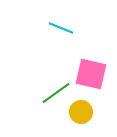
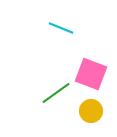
pink square: rotated 8 degrees clockwise
yellow circle: moved 10 px right, 1 px up
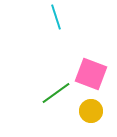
cyan line: moved 5 px left, 11 px up; rotated 50 degrees clockwise
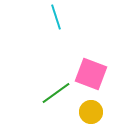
yellow circle: moved 1 px down
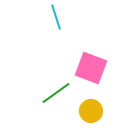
pink square: moved 6 px up
yellow circle: moved 1 px up
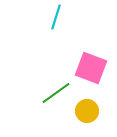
cyan line: rotated 35 degrees clockwise
yellow circle: moved 4 px left
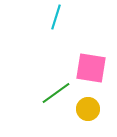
pink square: rotated 12 degrees counterclockwise
yellow circle: moved 1 px right, 2 px up
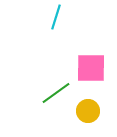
pink square: rotated 8 degrees counterclockwise
yellow circle: moved 2 px down
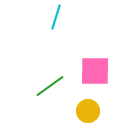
pink square: moved 4 px right, 3 px down
green line: moved 6 px left, 7 px up
